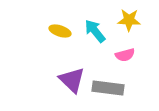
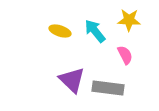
pink semicircle: rotated 102 degrees counterclockwise
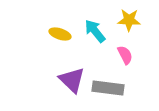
yellow ellipse: moved 3 px down
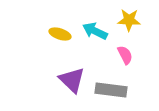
cyan arrow: rotated 25 degrees counterclockwise
gray rectangle: moved 3 px right, 2 px down
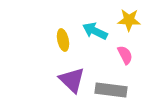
yellow ellipse: moved 3 px right, 6 px down; rotated 60 degrees clockwise
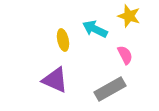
yellow star: moved 4 px up; rotated 15 degrees clockwise
cyan arrow: moved 2 px up
purple triangle: moved 17 px left; rotated 20 degrees counterclockwise
gray rectangle: moved 1 px left, 1 px up; rotated 36 degrees counterclockwise
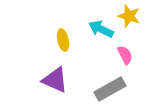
cyan arrow: moved 6 px right
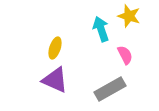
cyan arrow: rotated 45 degrees clockwise
yellow ellipse: moved 8 px left, 8 px down; rotated 30 degrees clockwise
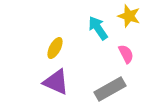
cyan arrow: moved 3 px left, 1 px up; rotated 15 degrees counterclockwise
yellow ellipse: rotated 10 degrees clockwise
pink semicircle: moved 1 px right, 1 px up
purple triangle: moved 1 px right, 2 px down
